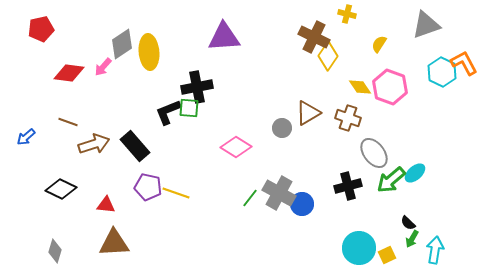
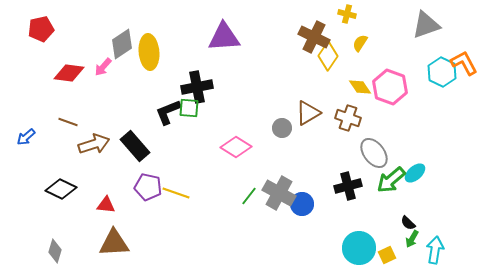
yellow semicircle at (379, 44): moved 19 px left, 1 px up
green line at (250, 198): moved 1 px left, 2 px up
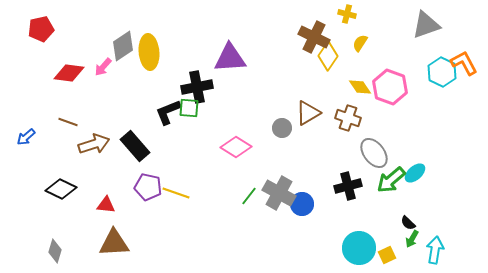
purple triangle at (224, 37): moved 6 px right, 21 px down
gray diamond at (122, 44): moved 1 px right, 2 px down
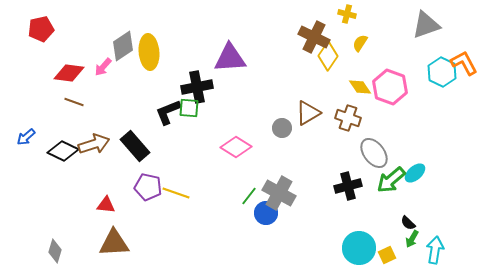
brown line at (68, 122): moved 6 px right, 20 px up
black diamond at (61, 189): moved 2 px right, 38 px up
blue circle at (302, 204): moved 36 px left, 9 px down
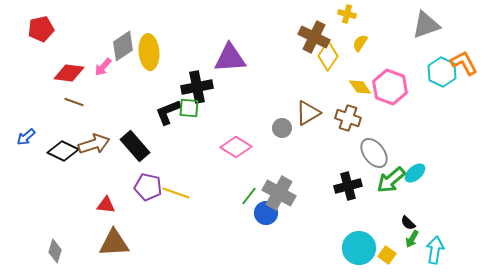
yellow square at (387, 255): rotated 30 degrees counterclockwise
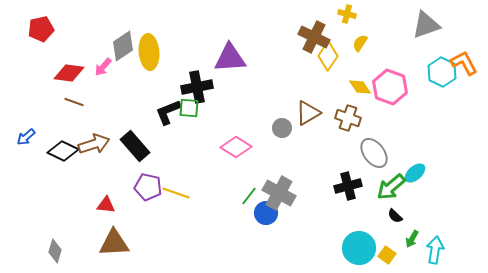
green arrow at (391, 180): moved 7 px down
black semicircle at (408, 223): moved 13 px left, 7 px up
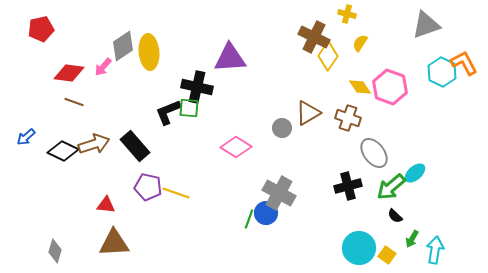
black cross at (197, 87): rotated 24 degrees clockwise
green line at (249, 196): moved 23 px down; rotated 18 degrees counterclockwise
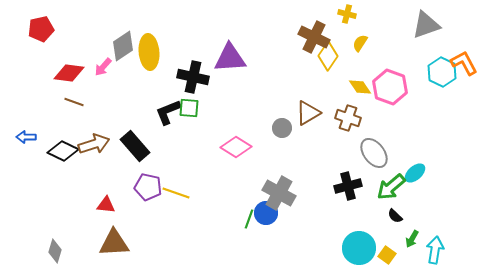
black cross at (197, 87): moved 4 px left, 10 px up
blue arrow at (26, 137): rotated 42 degrees clockwise
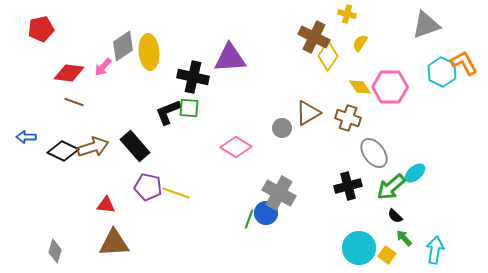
pink hexagon at (390, 87): rotated 20 degrees counterclockwise
brown arrow at (94, 144): moved 1 px left, 3 px down
green arrow at (412, 239): moved 8 px left, 1 px up; rotated 108 degrees clockwise
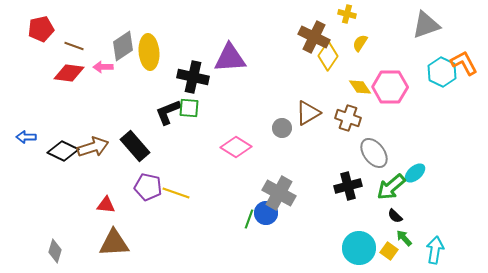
pink arrow at (103, 67): rotated 48 degrees clockwise
brown line at (74, 102): moved 56 px up
yellow square at (387, 255): moved 2 px right, 4 px up
